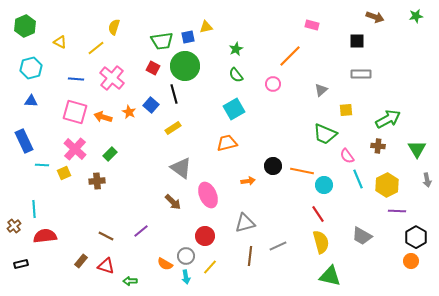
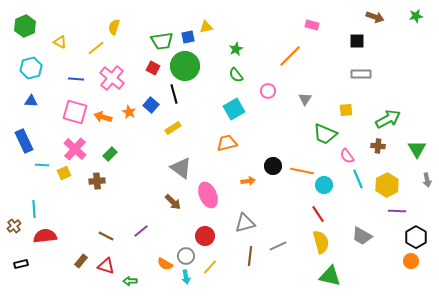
pink circle at (273, 84): moved 5 px left, 7 px down
gray triangle at (321, 90): moved 16 px left, 9 px down; rotated 16 degrees counterclockwise
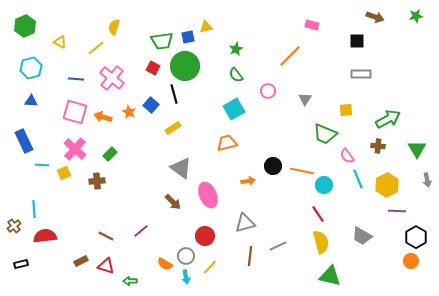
brown rectangle at (81, 261): rotated 24 degrees clockwise
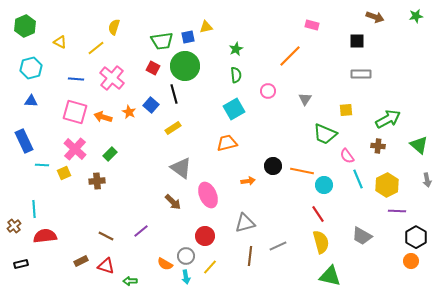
green semicircle at (236, 75): rotated 147 degrees counterclockwise
green triangle at (417, 149): moved 2 px right, 4 px up; rotated 18 degrees counterclockwise
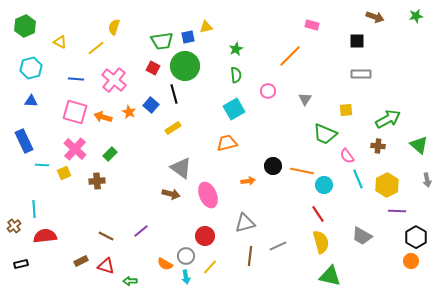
pink cross at (112, 78): moved 2 px right, 2 px down
brown arrow at (173, 202): moved 2 px left, 8 px up; rotated 30 degrees counterclockwise
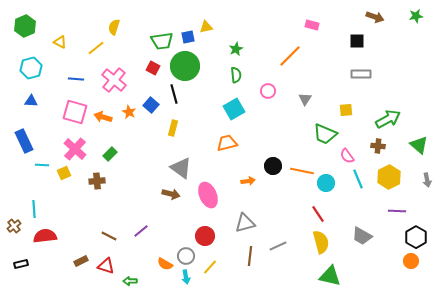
yellow rectangle at (173, 128): rotated 42 degrees counterclockwise
cyan circle at (324, 185): moved 2 px right, 2 px up
yellow hexagon at (387, 185): moved 2 px right, 8 px up
brown line at (106, 236): moved 3 px right
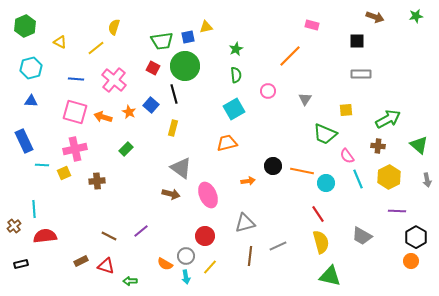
pink cross at (75, 149): rotated 35 degrees clockwise
green rectangle at (110, 154): moved 16 px right, 5 px up
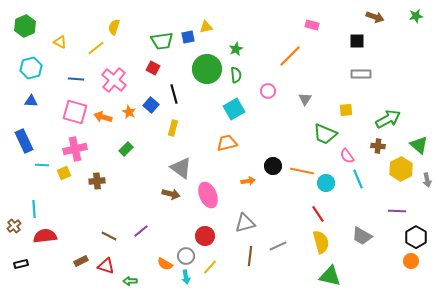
green circle at (185, 66): moved 22 px right, 3 px down
yellow hexagon at (389, 177): moved 12 px right, 8 px up
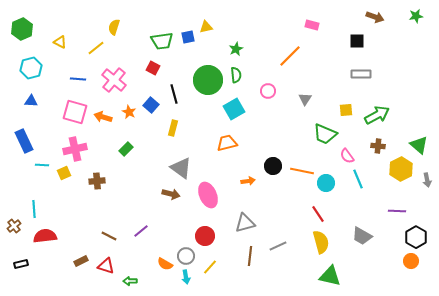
green hexagon at (25, 26): moved 3 px left, 3 px down
green circle at (207, 69): moved 1 px right, 11 px down
blue line at (76, 79): moved 2 px right
green arrow at (388, 119): moved 11 px left, 4 px up
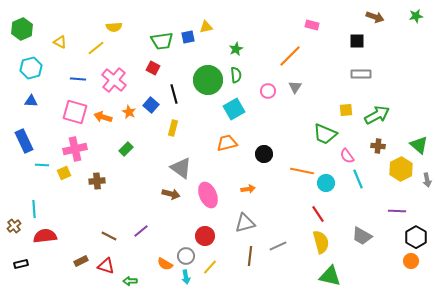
yellow semicircle at (114, 27): rotated 112 degrees counterclockwise
gray triangle at (305, 99): moved 10 px left, 12 px up
black circle at (273, 166): moved 9 px left, 12 px up
orange arrow at (248, 181): moved 8 px down
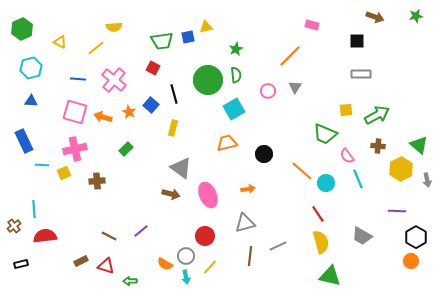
orange line at (302, 171): rotated 30 degrees clockwise
